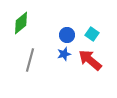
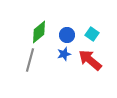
green diamond: moved 18 px right, 9 px down
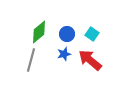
blue circle: moved 1 px up
gray line: moved 1 px right
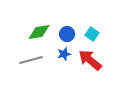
green diamond: rotated 30 degrees clockwise
gray line: rotated 60 degrees clockwise
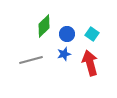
green diamond: moved 5 px right, 6 px up; rotated 35 degrees counterclockwise
red arrow: moved 3 px down; rotated 35 degrees clockwise
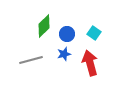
cyan square: moved 2 px right, 1 px up
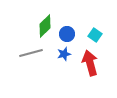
green diamond: moved 1 px right
cyan square: moved 1 px right, 2 px down
gray line: moved 7 px up
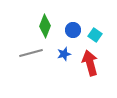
green diamond: rotated 25 degrees counterclockwise
blue circle: moved 6 px right, 4 px up
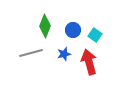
red arrow: moved 1 px left, 1 px up
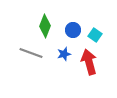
gray line: rotated 35 degrees clockwise
